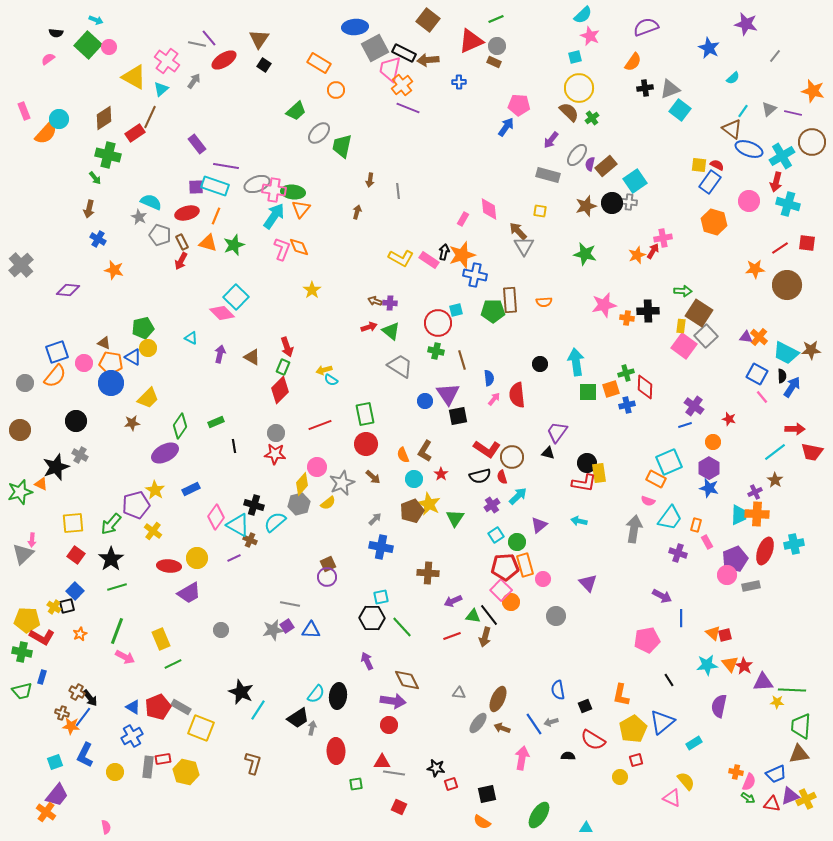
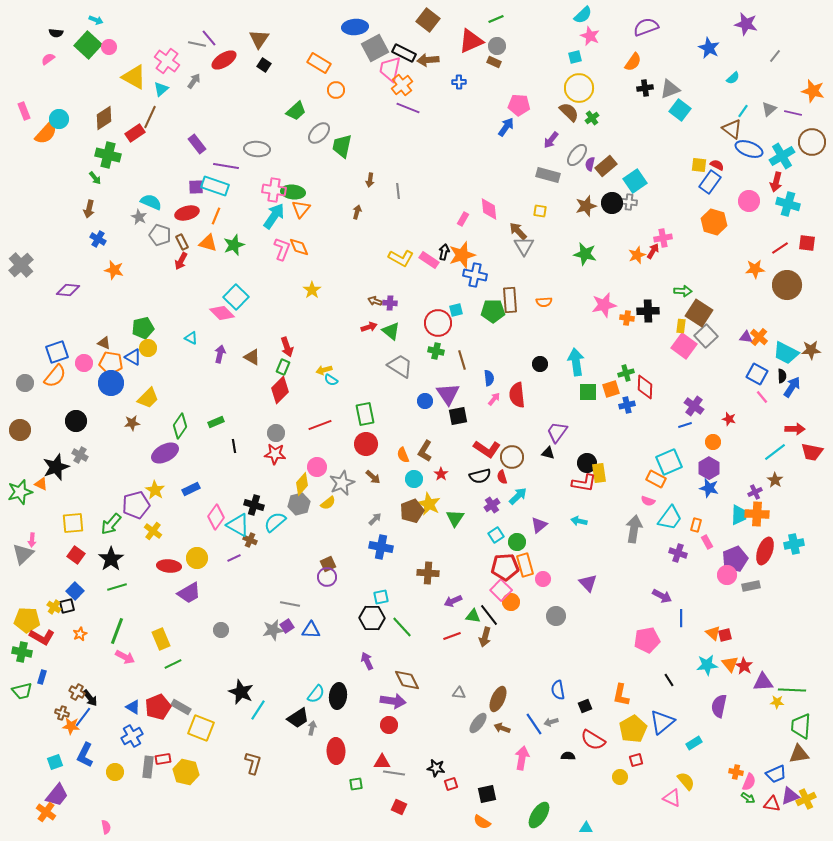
gray ellipse at (257, 184): moved 35 px up; rotated 25 degrees clockwise
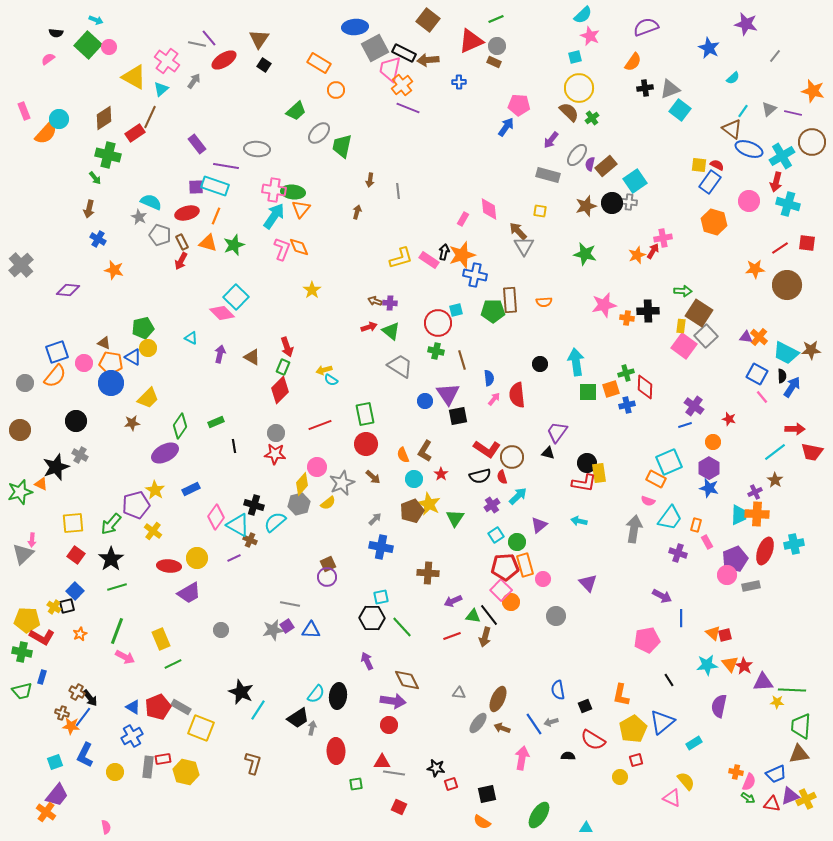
yellow L-shape at (401, 258): rotated 45 degrees counterclockwise
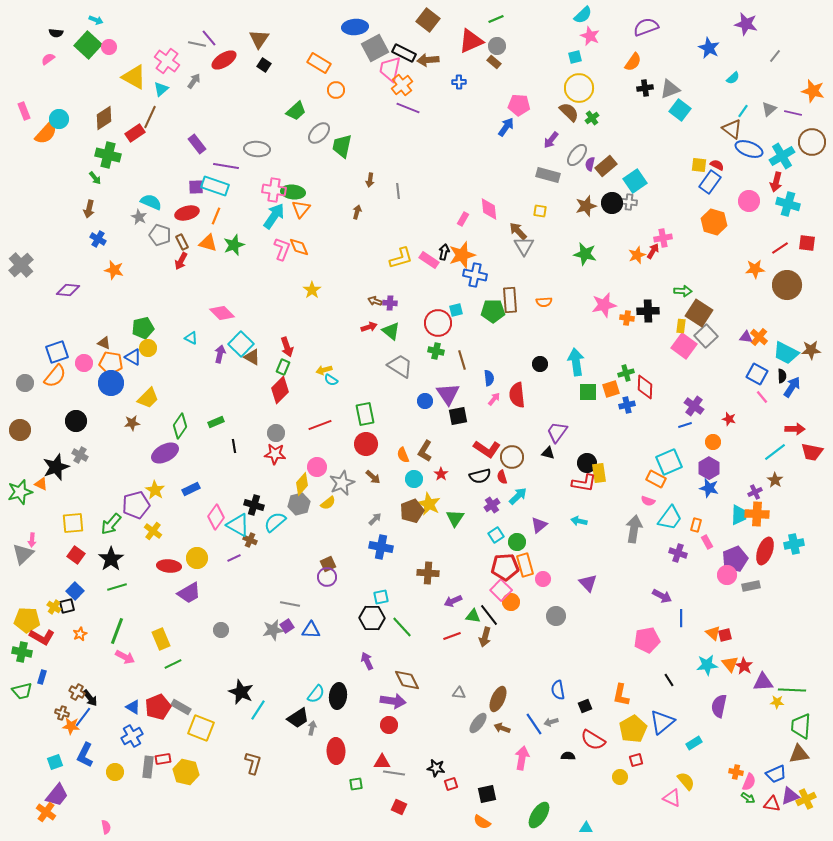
brown rectangle at (494, 62): rotated 16 degrees clockwise
cyan square at (236, 297): moved 5 px right, 47 px down
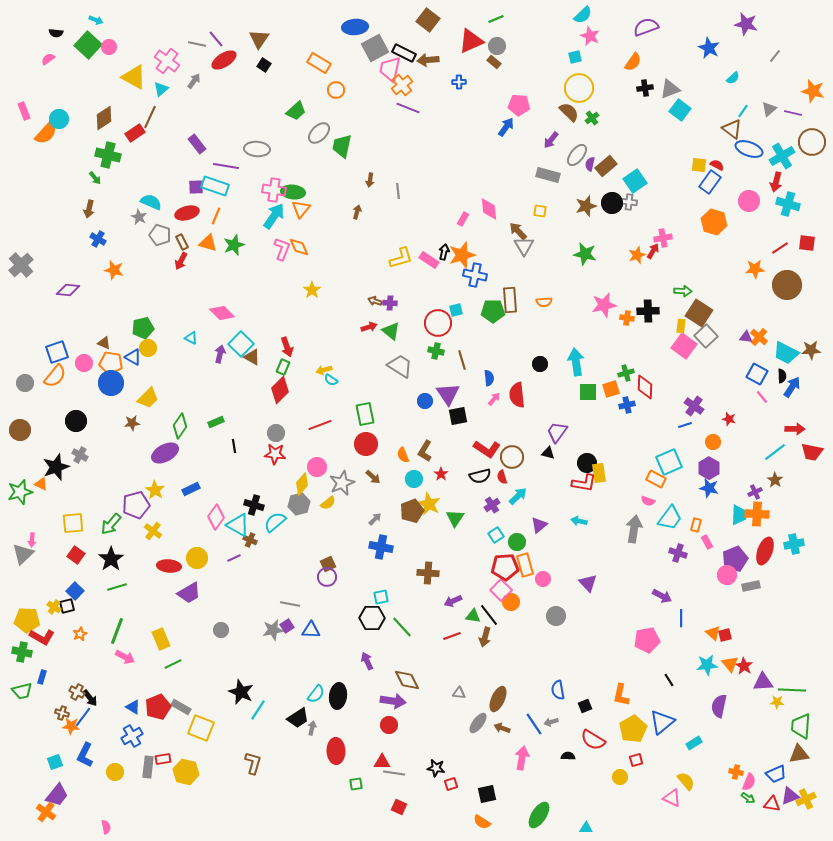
purple line at (209, 38): moved 7 px right, 1 px down
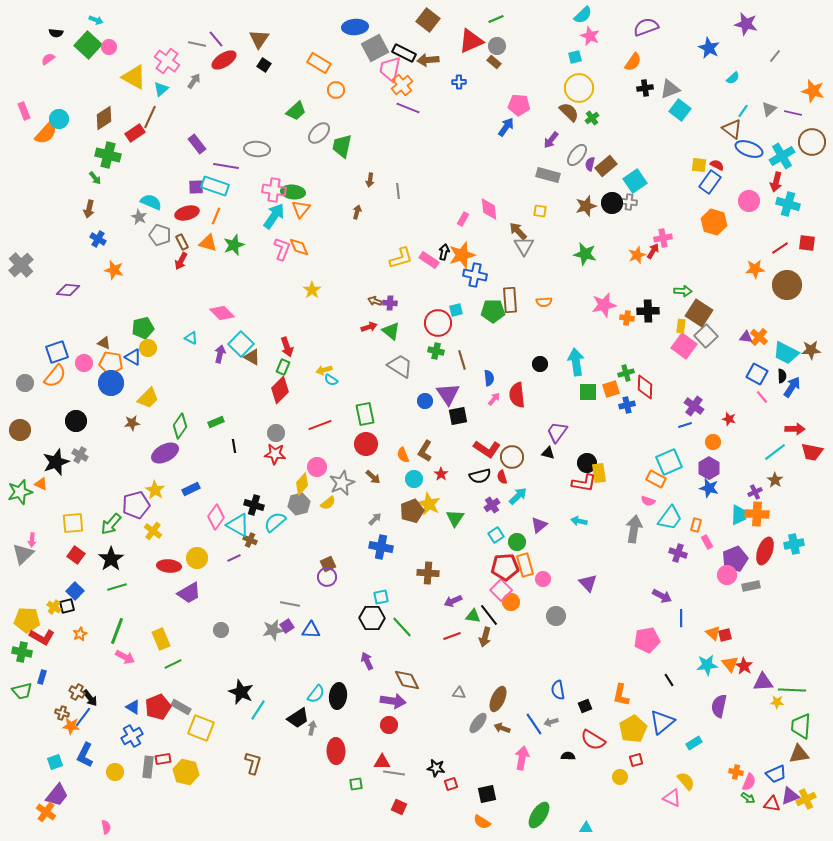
black star at (56, 467): moved 5 px up
